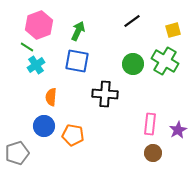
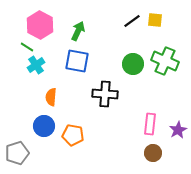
pink hexagon: moved 1 px right; rotated 12 degrees counterclockwise
yellow square: moved 18 px left, 10 px up; rotated 21 degrees clockwise
green cross: rotated 8 degrees counterclockwise
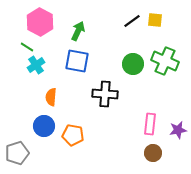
pink hexagon: moved 3 px up
purple star: rotated 18 degrees clockwise
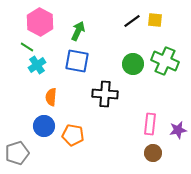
cyan cross: moved 1 px right
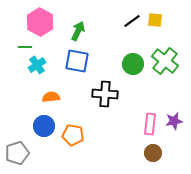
green line: moved 2 px left; rotated 32 degrees counterclockwise
green cross: rotated 16 degrees clockwise
orange semicircle: rotated 78 degrees clockwise
purple star: moved 4 px left, 9 px up
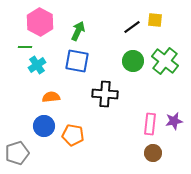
black line: moved 6 px down
green circle: moved 3 px up
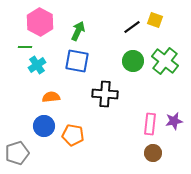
yellow square: rotated 14 degrees clockwise
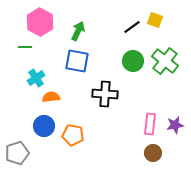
cyan cross: moved 1 px left, 13 px down
purple star: moved 1 px right, 4 px down
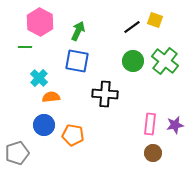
cyan cross: moved 3 px right; rotated 12 degrees counterclockwise
blue circle: moved 1 px up
